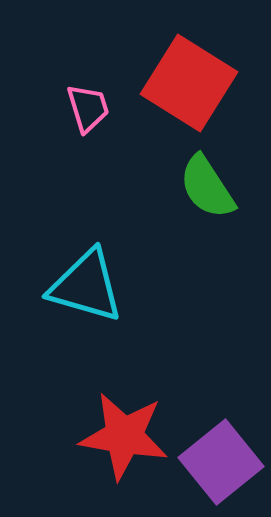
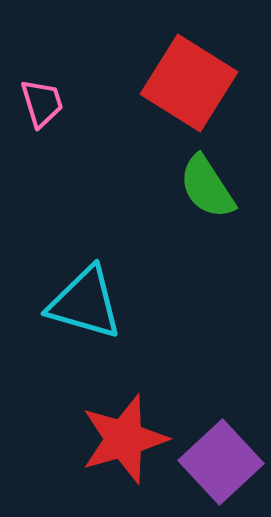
pink trapezoid: moved 46 px left, 5 px up
cyan triangle: moved 1 px left, 17 px down
red star: moved 3 px down; rotated 26 degrees counterclockwise
purple square: rotated 4 degrees counterclockwise
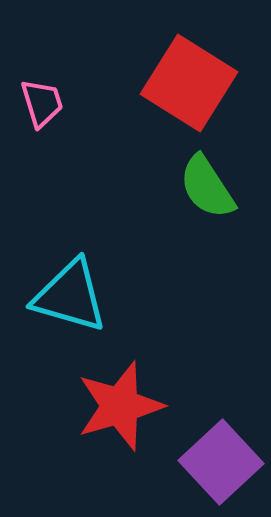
cyan triangle: moved 15 px left, 7 px up
red star: moved 4 px left, 33 px up
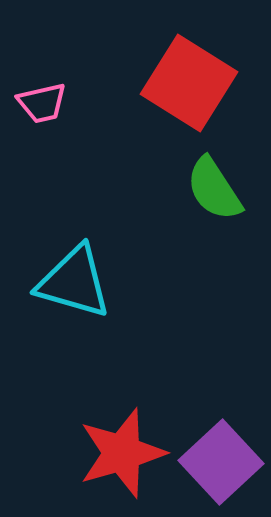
pink trapezoid: rotated 94 degrees clockwise
green semicircle: moved 7 px right, 2 px down
cyan triangle: moved 4 px right, 14 px up
red star: moved 2 px right, 47 px down
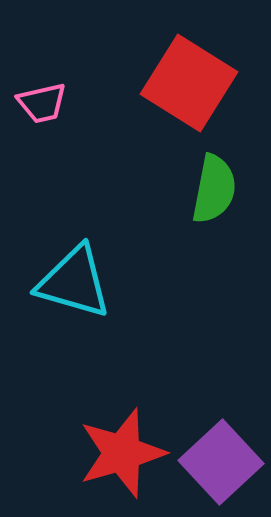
green semicircle: rotated 136 degrees counterclockwise
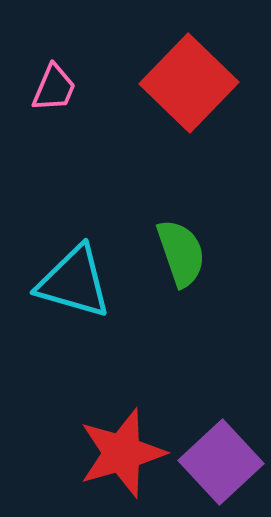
red square: rotated 12 degrees clockwise
pink trapezoid: moved 12 px right, 15 px up; rotated 54 degrees counterclockwise
green semicircle: moved 33 px left, 64 px down; rotated 30 degrees counterclockwise
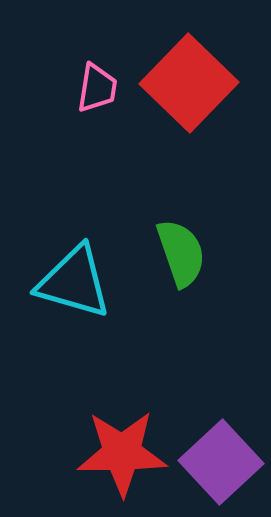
pink trapezoid: moved 43 px right; rotated 14 degrees counterclockwise
red star: rotated 16 degrees clockwise
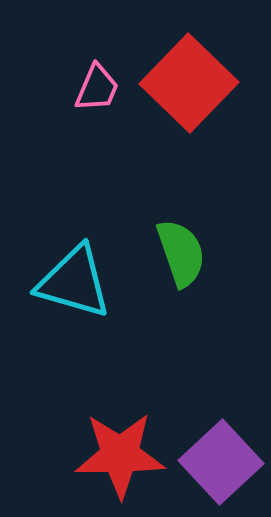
pink trapezoid: rotated 14 degrees clockwise
red star: moved 2 px left, 2 px down
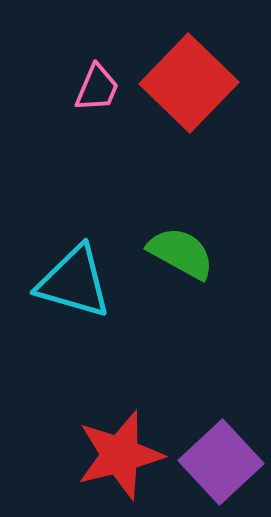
green semicircle: rotated 42 degrees counterclockwise
red star: rotated 14 degrees counterclockwise
